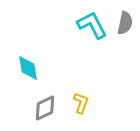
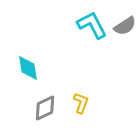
gray semicircle: moved 3 px down; rotated 45 degrees clockwise
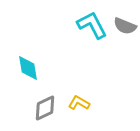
gray semicircle: rotated 55 degrees clockwise
yellow L-shape: moved 2 px left; rotated 80 degrees counterclockwise
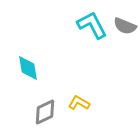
gray diamond: moved 4 px down
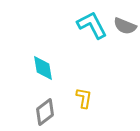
cyan diamond: moved 15 px right
yellow L-shape: moved 5 px right, 5 px up; rotated 70 degrees clockwise
gray diamond: rotated 12 degrees counterclockwise
